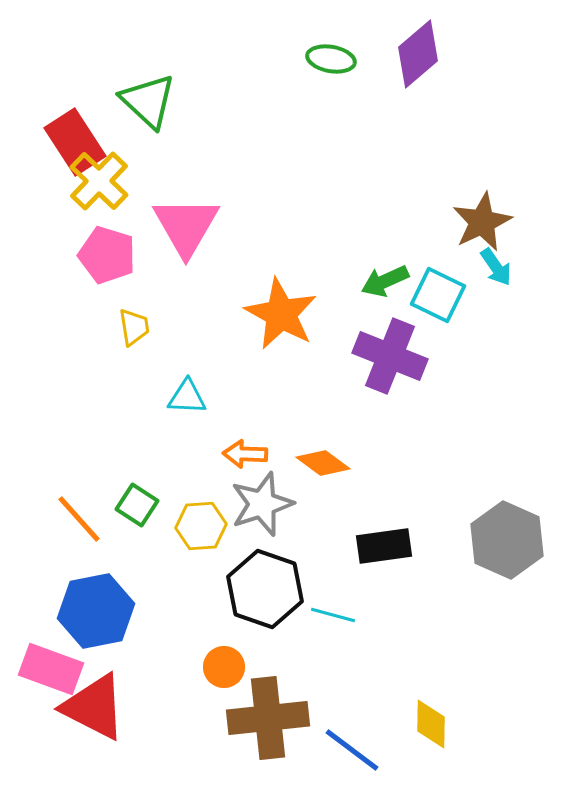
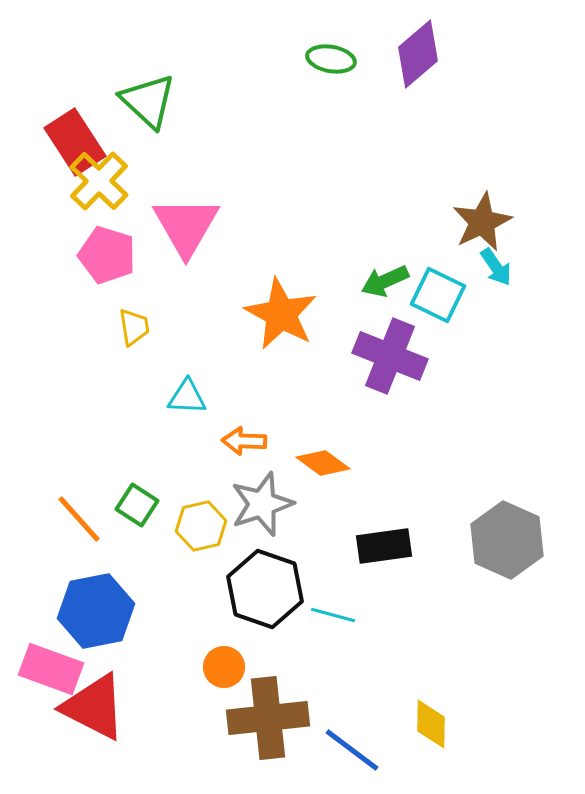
orange arrow: moved 1 px left, 13 px up
yellow hexagon: rotated 9 degrees counterclockwise
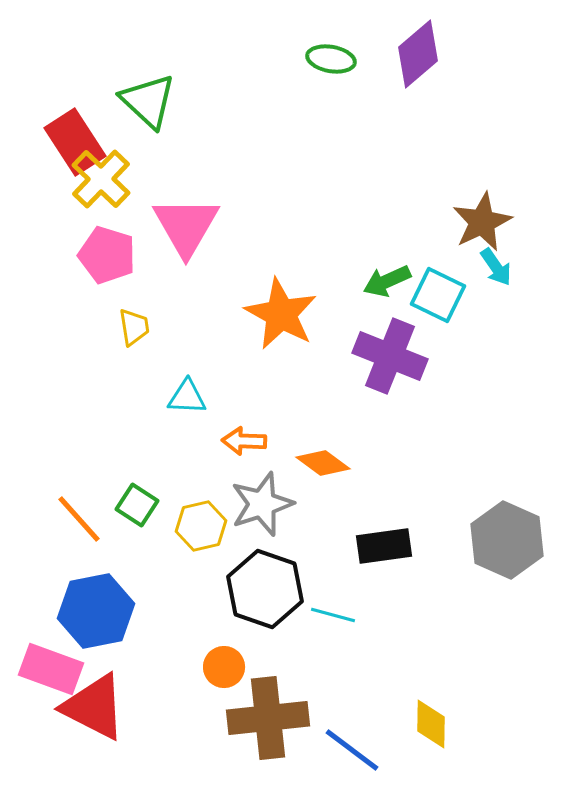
yellow cross: moved 2 px right, 2 px up
green arrow: moved 2 px right
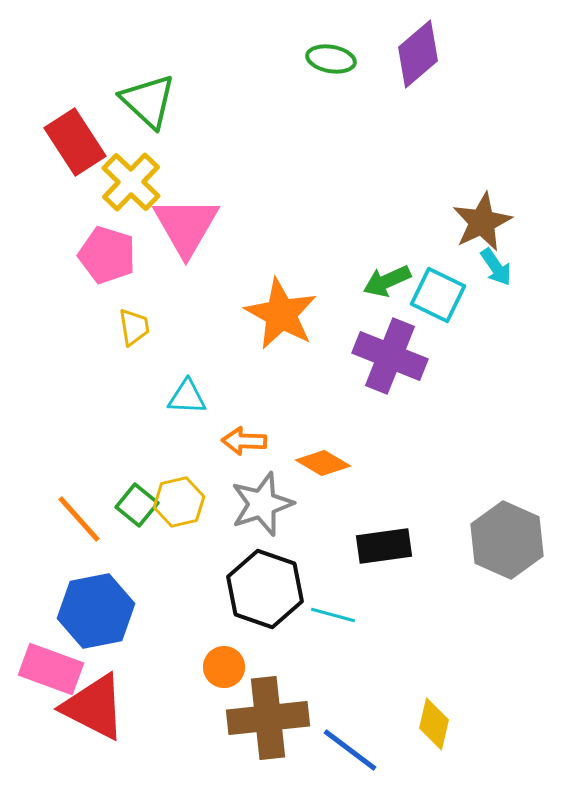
yellow cross: moved 30 px right, 3 px down
orange diamond: rotated 6 degrees counterclockwise
green square: rotated 6 degrees clockwise
yellow hexagon: moved 22 px left, 24 px up
yellow diamond: moved 3 px right; rotated 12 degrees clockwise
blue line: moved 2 px left
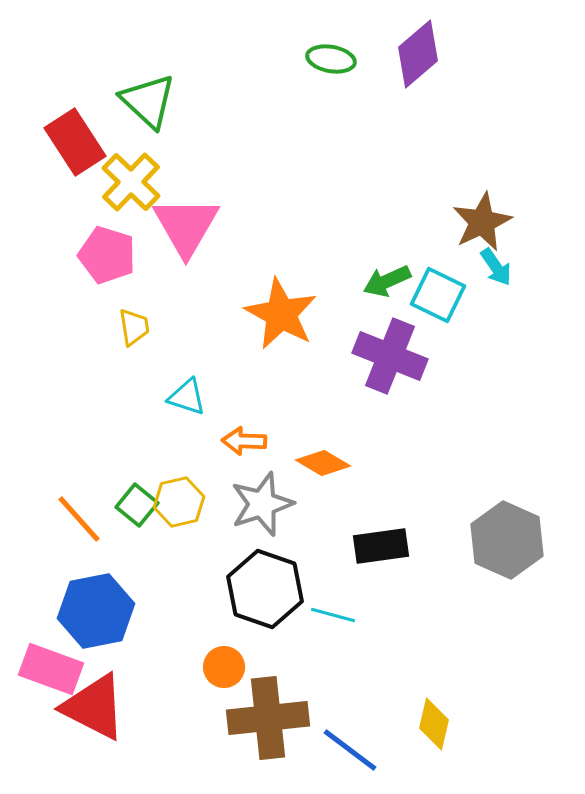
cyan triangle: rotated 15 degrees clockwise
black rectangle: moved 3 px left
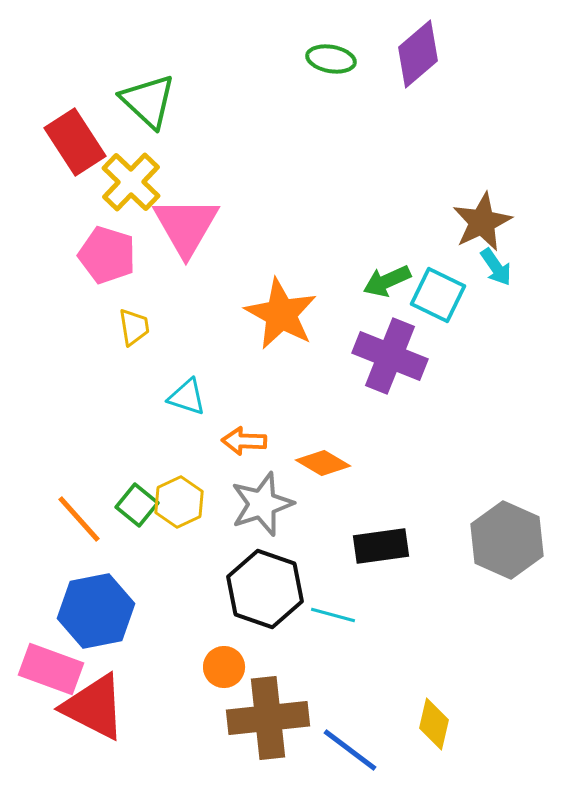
yellow hexagon: rotated 12 degrees counterclockwise
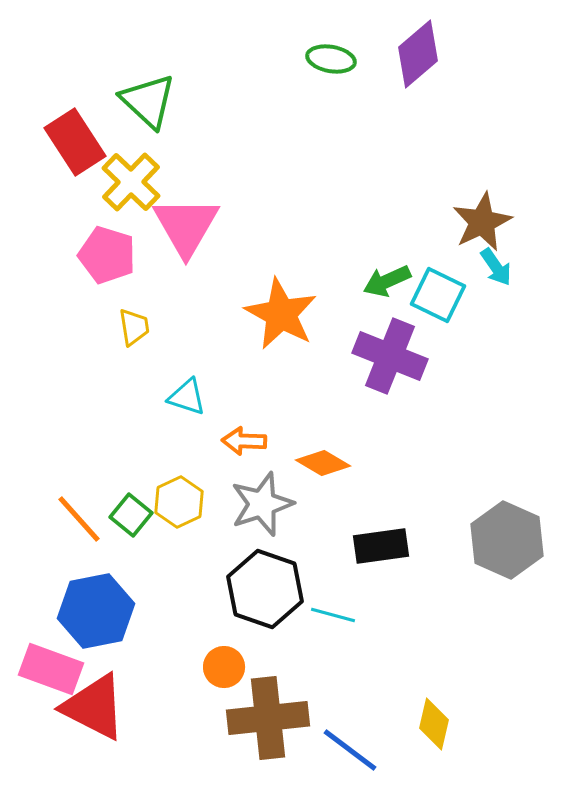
green square: moved 6 px left, 10 px down
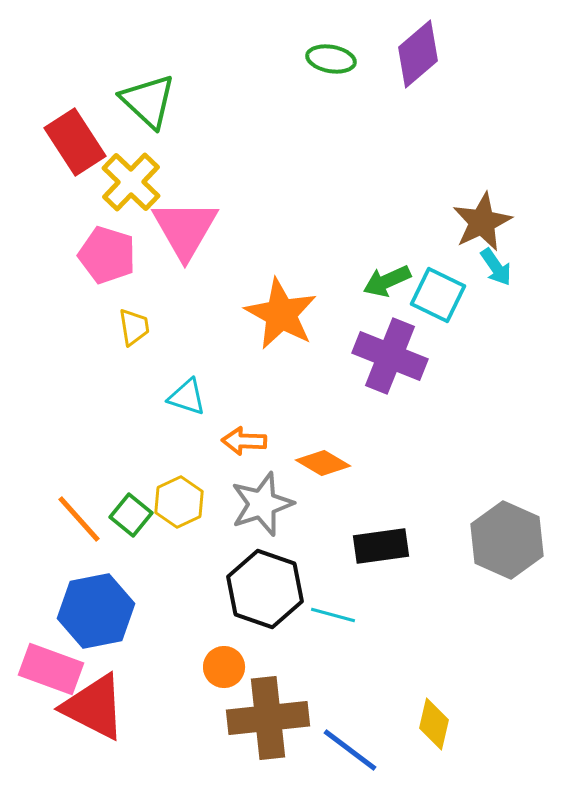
pink triangle: moved 1 px left, 3 px down
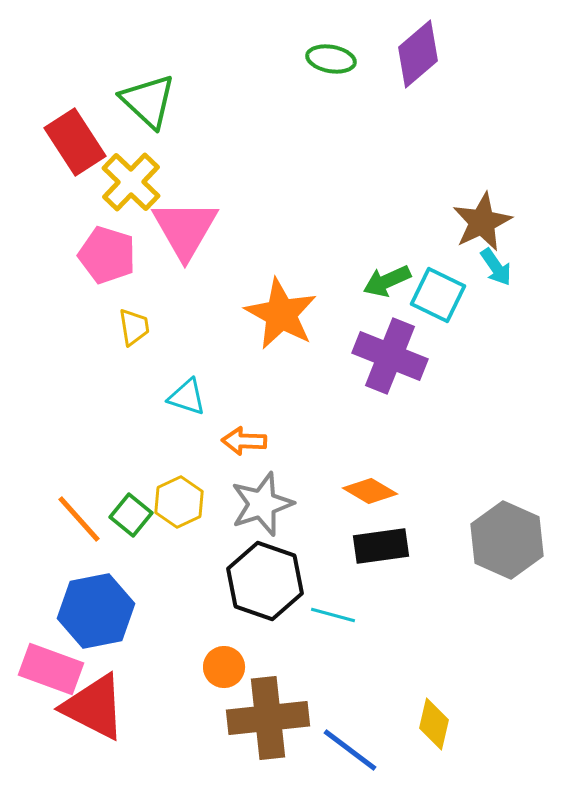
orange diamond: moved 47 px right, 28 px down
black hexagon: moved 8 px up
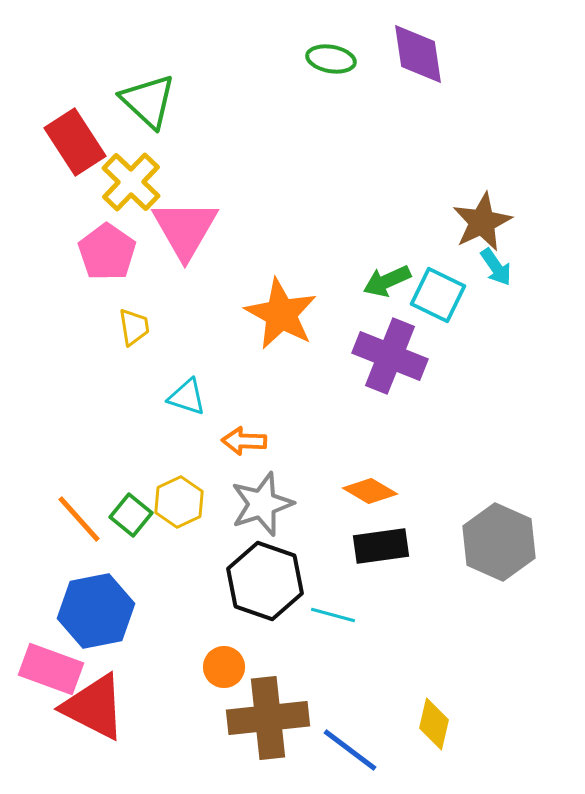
purple diamond: rotated 58 degrees counterclockwise
pink pentagon: moved 3 px up; rotated 18 degrees clockwise
gray hexagon: moved 8 px left, 2 px down
